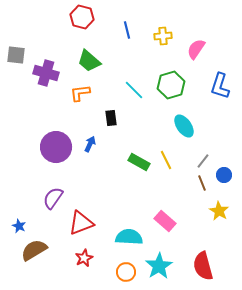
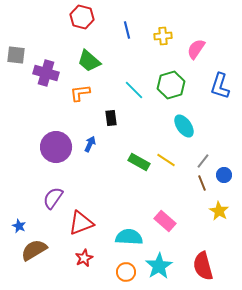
yellow line: rotated 30 degrees counterclockwise
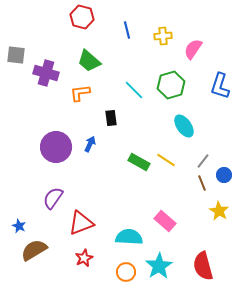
pink semicircle: moved 3 px left
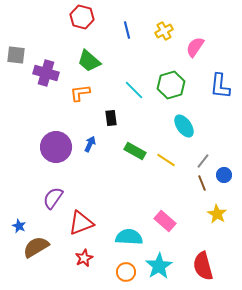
yellow cross: moved 1 px right, 5 px up; rotated 24 degrees counterclockwise
pink semicircle: moved 2 px right, 2 px up
blue L-shape: rotated 12 degrees counterclockwise
green rectangle: moved 4 px left, 11 px up
yellow star: moved 2 px left, 3 px down
brown semicircle: moved 2 px right, 3 px up
